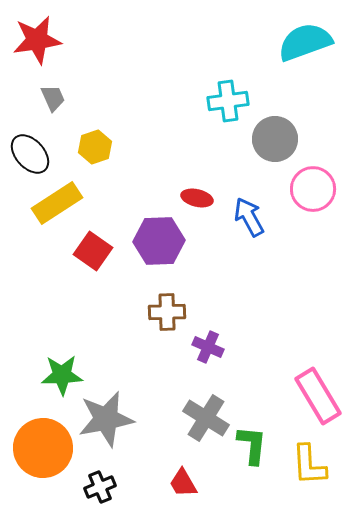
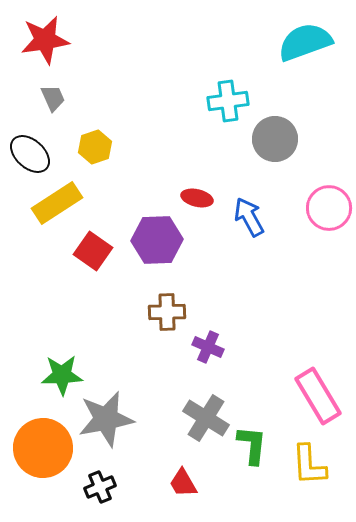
red star: moved 8 px right
black ellipse: rotated 6 degrees counterclockwise
pink circle: moved 16 px right, 19 px down
purple hexagon: moved 2 px left, 1 px up
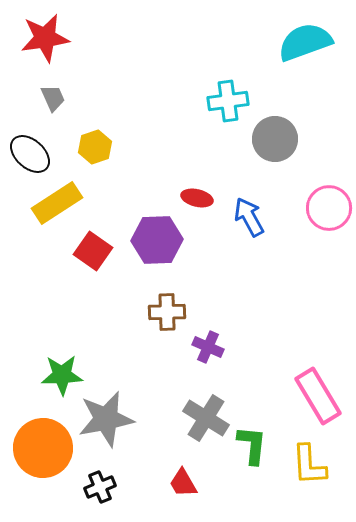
red star: moved 2 px up
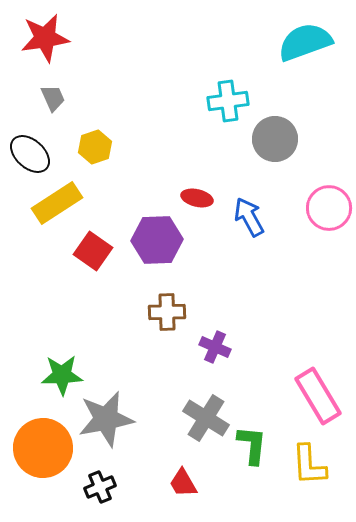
purple cross: moved 7 px right
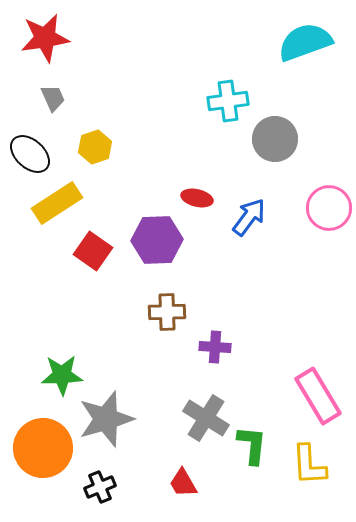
blue arrow: rotated 66 degrees clockwise
purple cross: rotated 20 degrees counterclockwise
gray star: rotated 6 degrees counterclockwise
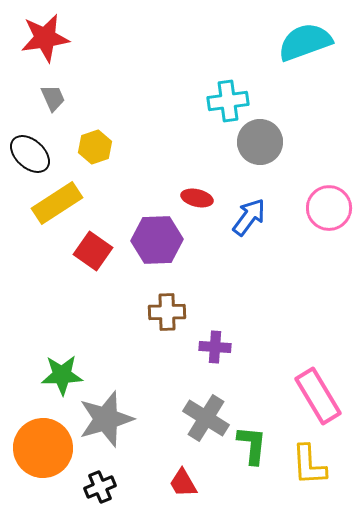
gray circle: moved 15 px left, 3 px down
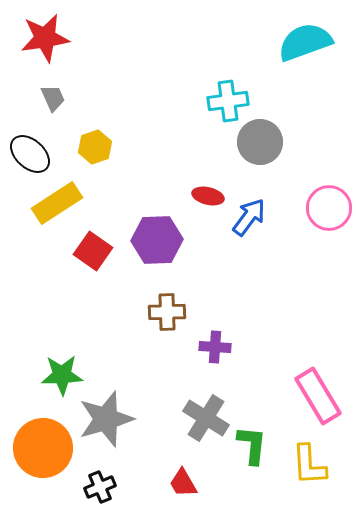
red ellipse: moved 11 px right, 2 px up
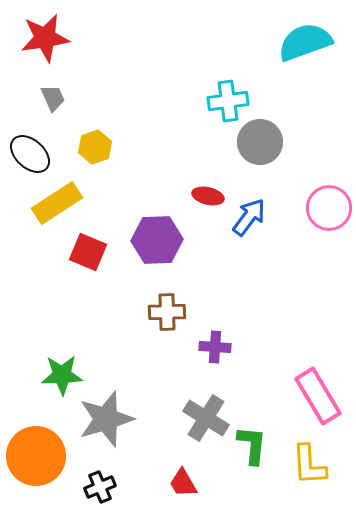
red square: moved 5 px left, 1 px down; rotated 12 degrees counterclockwise
orange circle: moved 7 px left, 8 px down
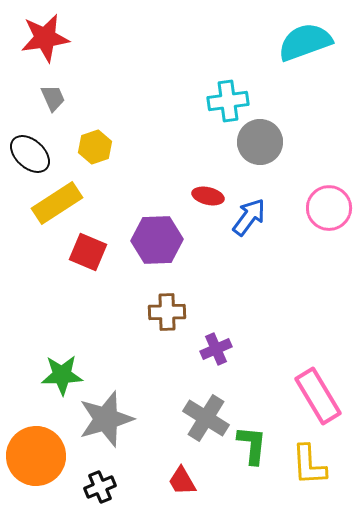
purple cross: moved 1 px right, 2 px down; rotated 28 degrees counterclockwise
red trapezoid: moved 1 px left, 2 px up
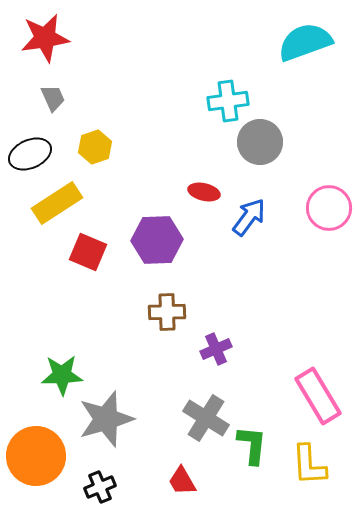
black ellipse: rotated 66 degrees counterclockwise
red ellipse: moved 4 px left, 4 px up
